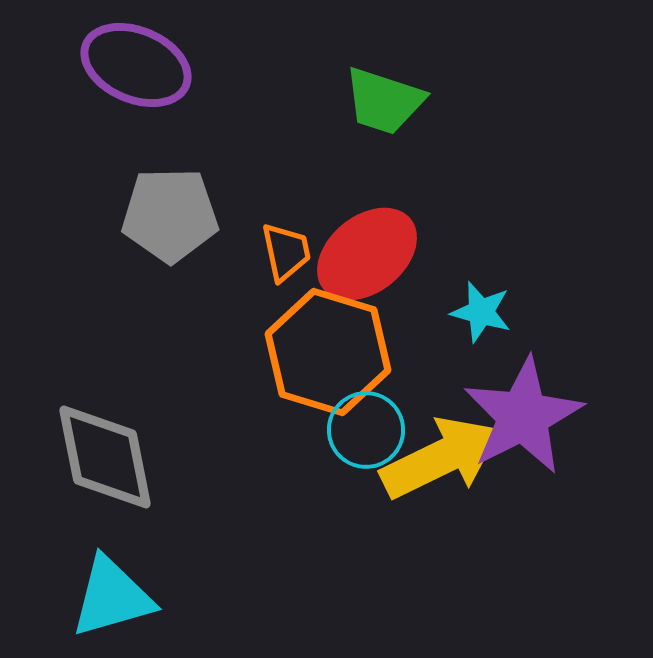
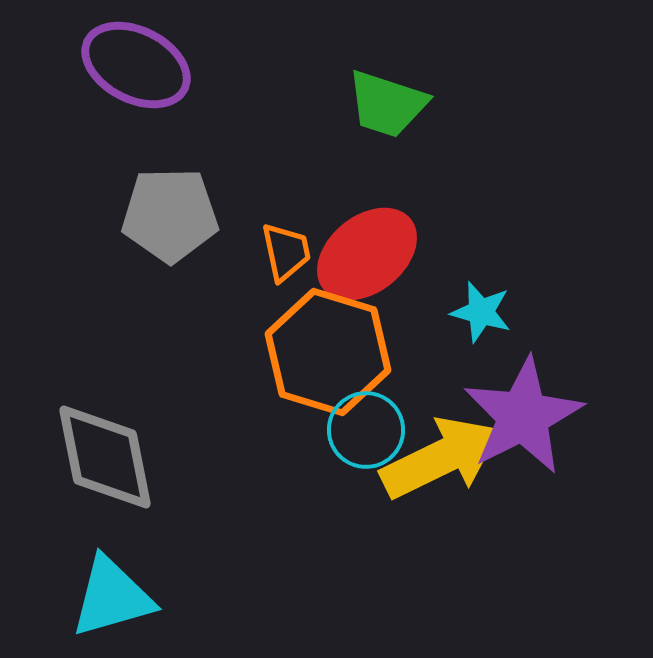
purple ellipse: rotated 4 degrees clockwise
green trapezoid: moved 3 px right, 3 px down
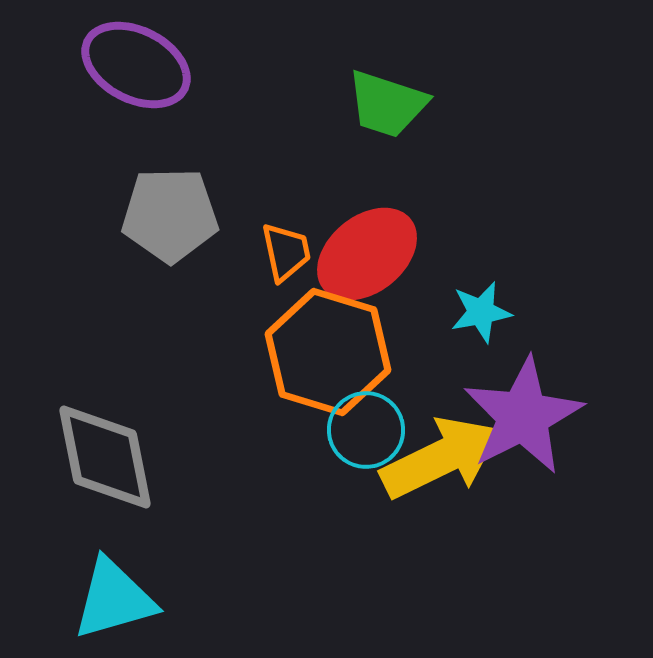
cyan star: rotated 26 degrees counterclockwise
cyan triangle: moved 2 px right, 2 px down
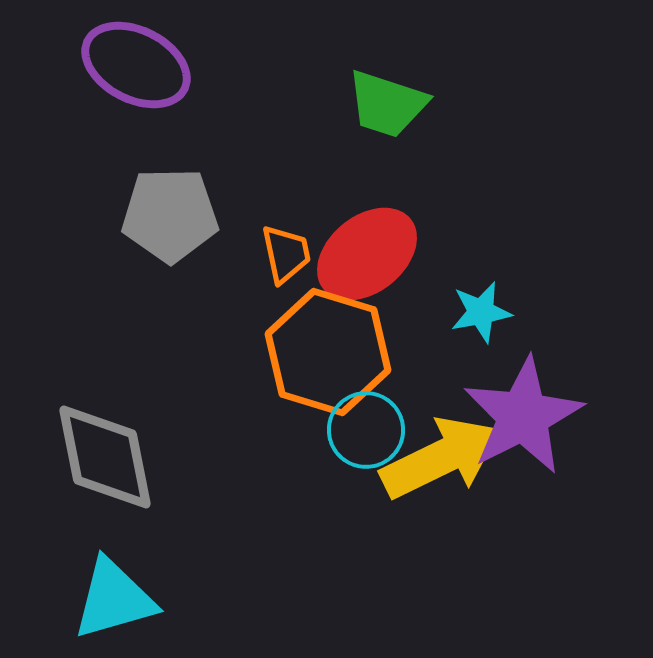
orange trapezoid: moved 2 px down
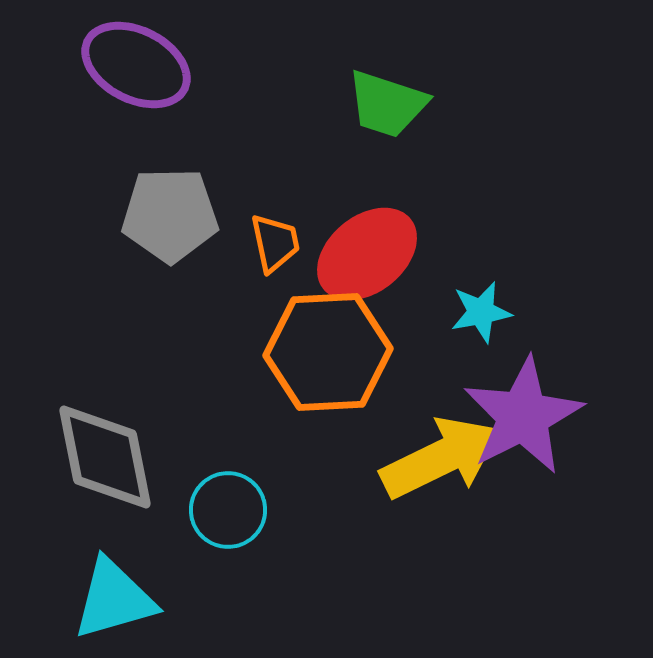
orange trapezoid: moved 11 px left, 11 px up
orange hexagon: rotated 20 degrees counterclockwise
cyan circle: moved 138 px left, 80 px down
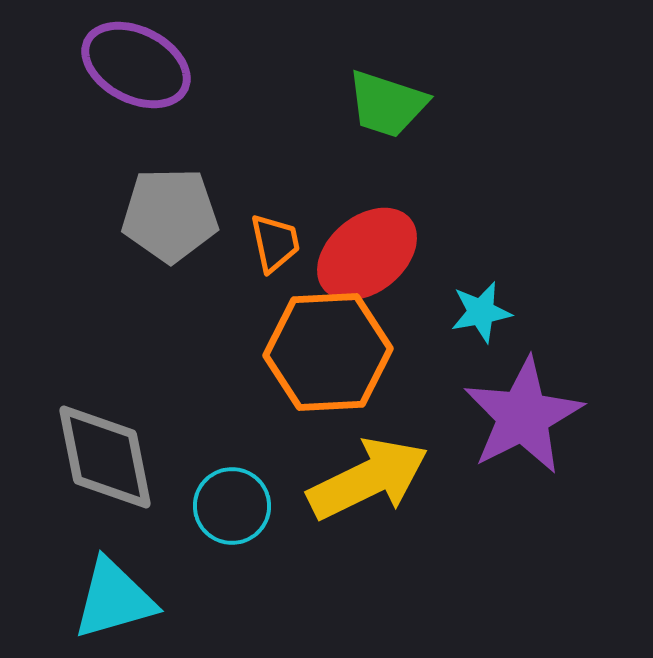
yellow arrow: moved 73 px left, 21 px down
cyan circle: moved 4 px right, 4 px up
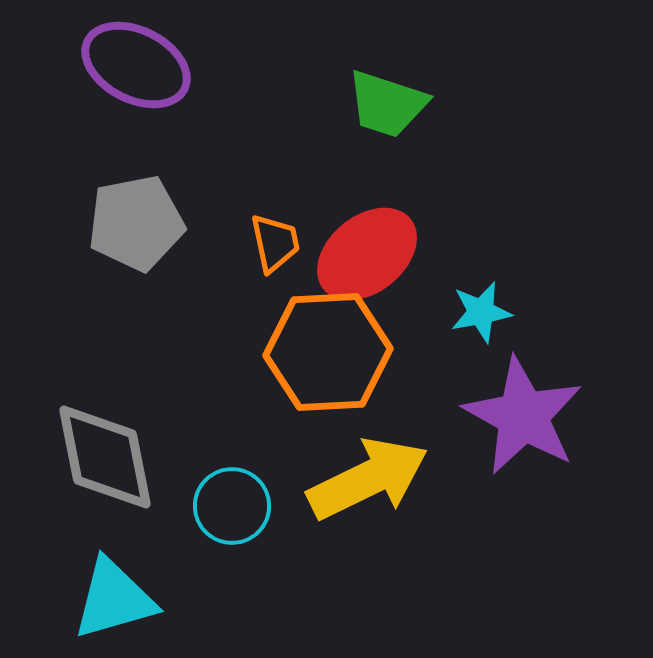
gray pentagon: moved 34 px left, 8 px down; rotated 10 degrees counterclockwise
purple star: rotated 16 degrees counterclockwise
